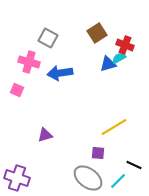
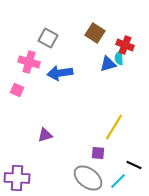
brown square: moved 2 px left; rotated 24 degrees counterclockwise
cyan semicircle: rotated 64 degrees counterclockwise
yellow line: rotated 28 degrees counterclockwise
purple cross: rotated 15 degrees counterclockwise
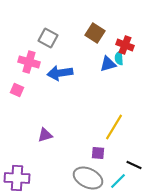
gray ellipse: rotated 12 degrees counterclockwise
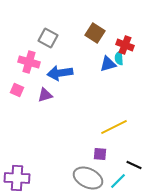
yellow line: rotated 32 degrees clockwise
purple triangle: moved 40 px up
purple square: moved 2 px right, 1 px down
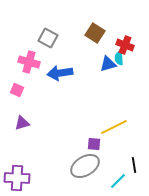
purple triangle: moved 23 px left, 28 px down
purple square: moved 6 px left, 10 px up
black line: rotated 56 degrees clockwise
gray ellipse: moved 3 px left, 12 px up; rotated 56 degrees counterclockwise
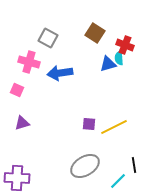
purple square: moved 5 px left, 20 px up
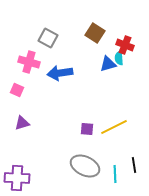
purple square: moved 2 px left, 5 px down
gray ellipse: rotated 56 degrees clockwise
cyan line: moved 3 px left, 7 px up; rotated 48 degrees counterclockwise
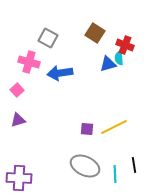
pink square: rotated 24 degrees clockwise
purple triangle: moved 4 px left, 3 px up
purple cross: moved 2 px right
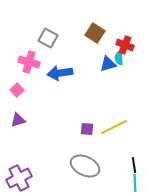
cyan line: moved 20 px right, 9 px down
purple cross: rotated 30 degrees counterclockwise
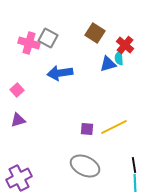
red cross: rotated 18 degrees clockwise
pink cross: moved 19 px up
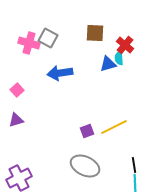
brown square: rotated 30 degrees counterclockwise
purple triangle: moved 2 px left
purple square: moved 2 px down; rotated 24 degrees counterclockwise
